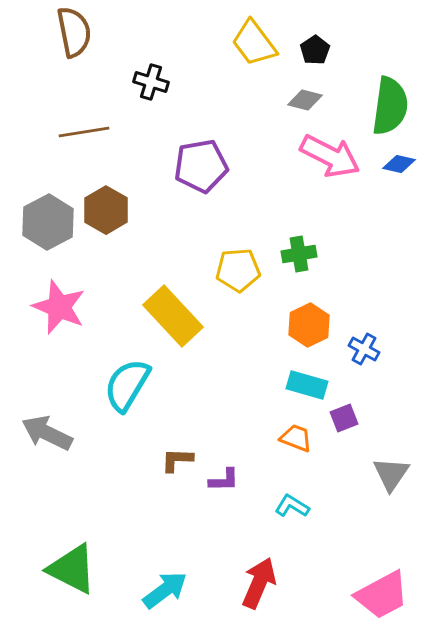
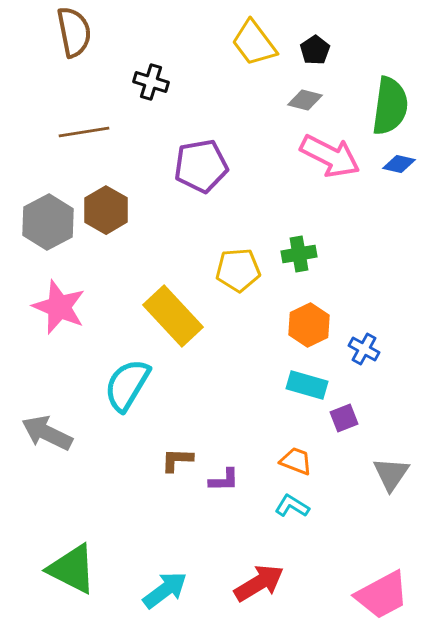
orange trapezoid: moved 23 px down
red arrow: rotated 36 degrees clockwise
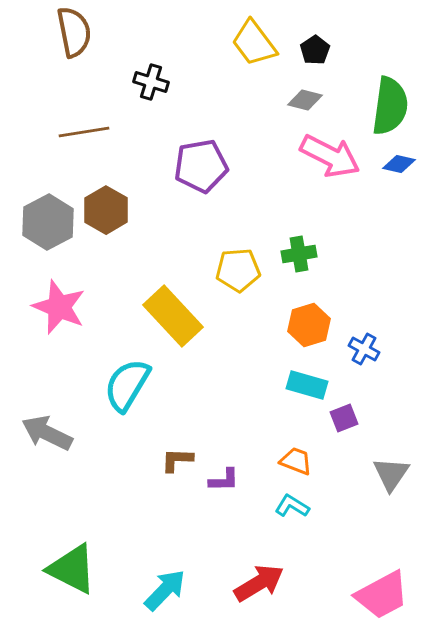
orange hexagon: rotated 9 degrees clockwise
cyan arrow: rotated 9 degrees counterclockwise
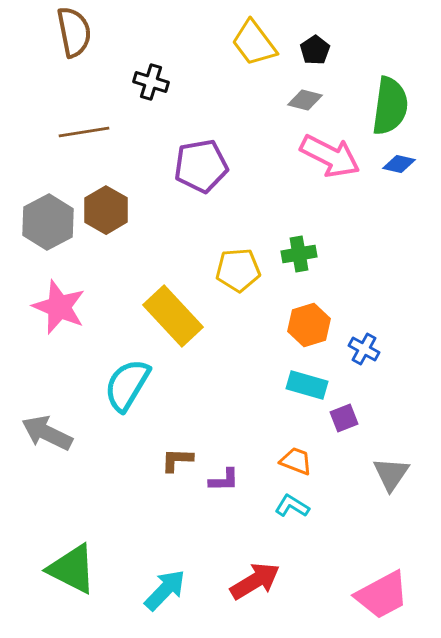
red arrow: moved 4 px left, 2 px up
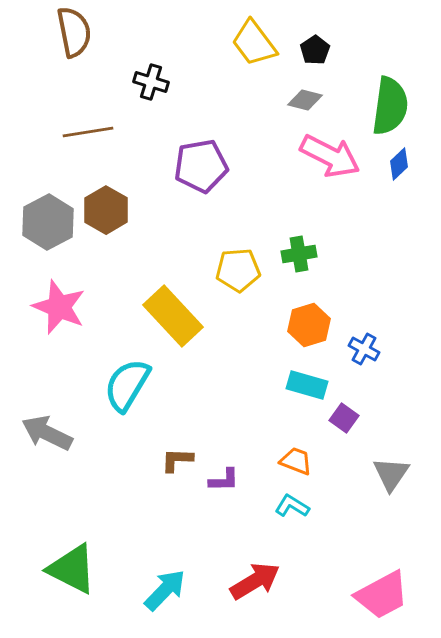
brown line: moved 4 px right
blue diamond: rotated 56 degrees counterclockwise
purple square: rotated 32 degrees counterclockwise
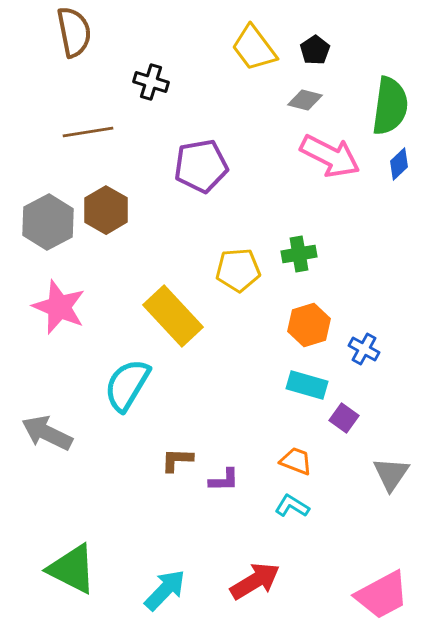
yellow trapezoid: moved 5 px down
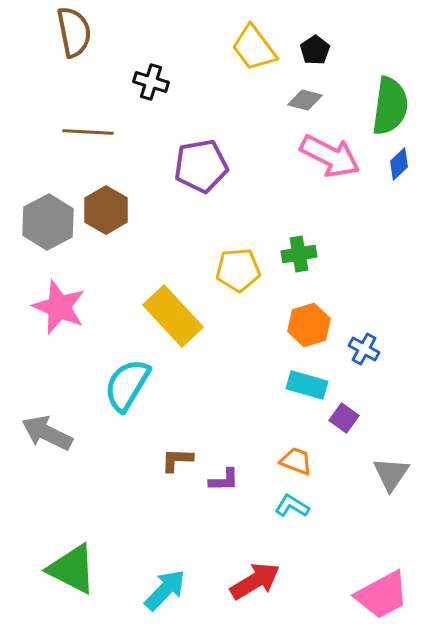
brown line: rotated 12 degrees clockwise
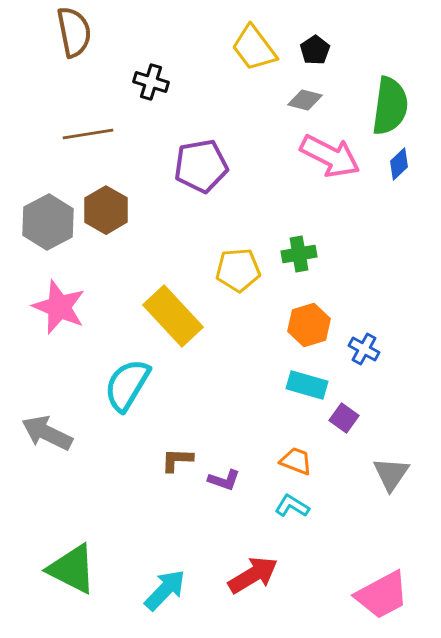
brown line: moved 2 px down; rotated 12 degrees counterclockwise
purple L-shape: rotated 20 degrees clockwise
red arrow: moved 2 px left, 6 px up
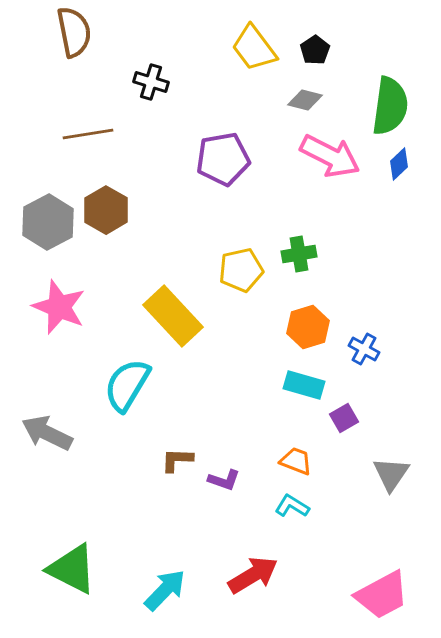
purple pentagon: moved 22 px right, 7 px up
yellow pentagon: moved 3 px right; rotated 9 degrees counterclockwise
orange hexagon: moved 1 px left, 2 px down
cyan rectangle: moved 3 px left
purple square: rotated 24 degrees clockwise
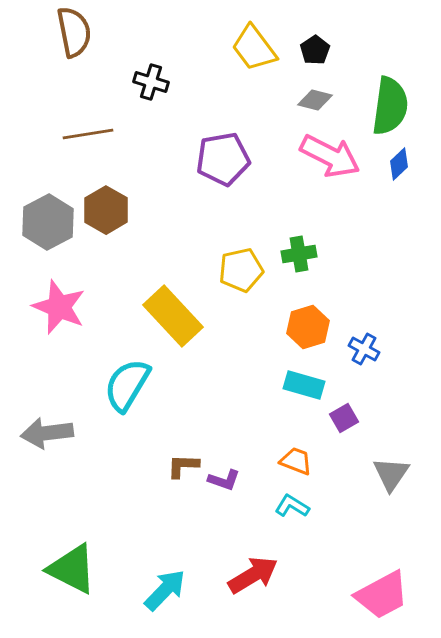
gray diamond: moved 10 px right
gray arrow: rotated 33 degrees counterclockwise
brown L-shape: moved 6 px right, 6 px down
